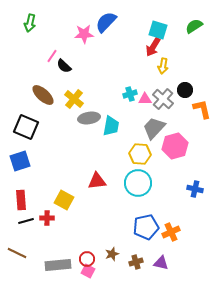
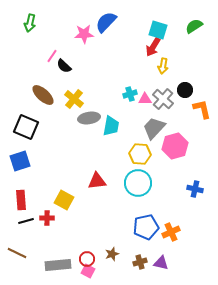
brown cross: moved 4 px right
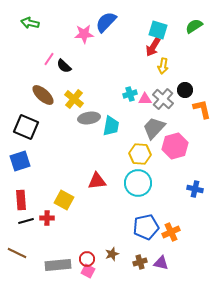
green arrow: rotated 90 degrees clockwise
pink line: moved 3 px left, 3 px down
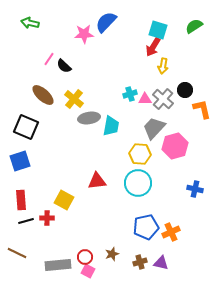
red circle: moved 2 px left, 2 px up
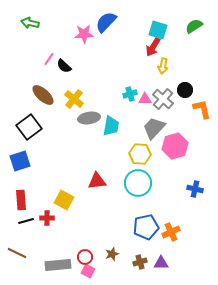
black square: moved 3 px right; rotated 30 degrees clockwise
purple triangle: rotated 14 degrees counterclockwise
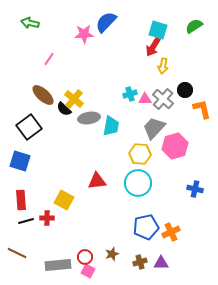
black semicircle: moved 43 px down
blue square: rotated 35 degrees clockwise
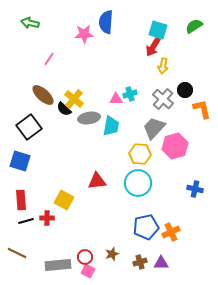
blue semicircle: rotated 40 degrees counterclockwise
pink triangle: moved 29 px left
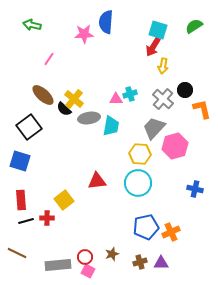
green arrow: moved 2 px right, 2 px down
yellow square: rotated 24 degrees clockwise
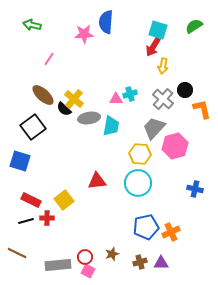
black square: moved 4 px right
red rectangle: moved 10 px right; rotated 60 degrees counterclockwise
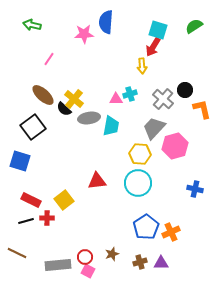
yellow arrow: moved 21 px left; rotated 14 degrees counterclockwise
blue pentagon: rotated 20 degrees counterclockwise
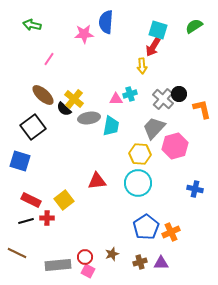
black circle: moved 6 px left, 4 px down
